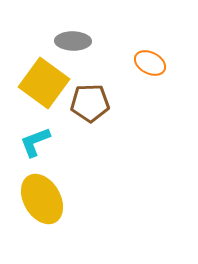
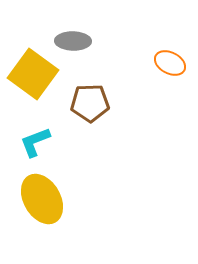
orange ellipse: moved 20 px right
yellow square: moved 11 px left, 9 px up
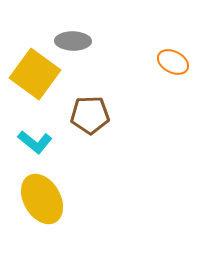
orange ellipse: moved 3 px right, 1 px up
yellow square: moved 2 px right
brown pentagon: moved 12 px down
cyan L-shape: rotated 120 degrees counterclockwise
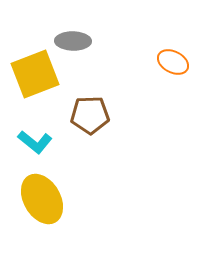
yellow square: rotated 33 degrees clockwise
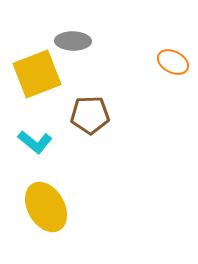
yellow square: moved 2 px right
yellow ellipse: moved 4 px right, 8 px down
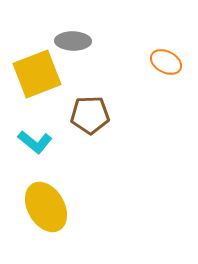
orange ellipse: moved 7 px left
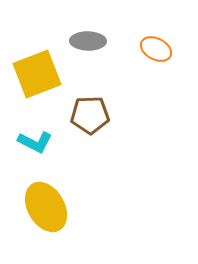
gray ellipse: moved 15 px right
orange ellipse: moved 10 px left, 13 px up
cyan L-shape: rotated 12 degrees counterclockwise
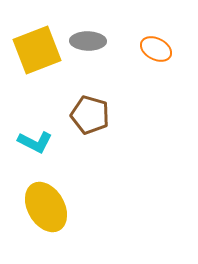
yellow square: moved 24 px up
brown pentagon: rotated 18 degrees clockwise
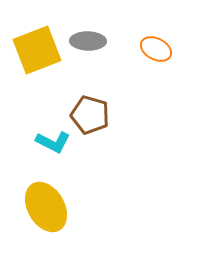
cyan L-shape: moved 18 px right
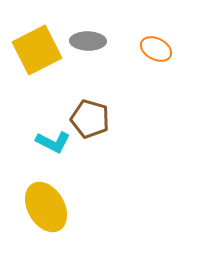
yellow square: rotated 6 degrees counterclockwise
brown pentagon: moved 4 px down
